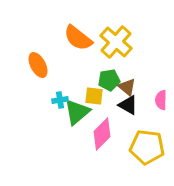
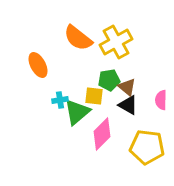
yellow cross: rotated 20 degrees clockwise
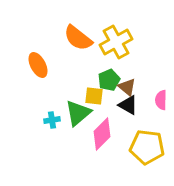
green pentagon: rotated 15 degrees counterclockwise
cyan cross: moved 8 px left, 20 px down
green triangle: moved 1 px right, 1 px down
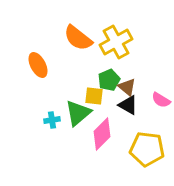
pink semicircle: rotated 60 degrees counterclockwise
yellow pentagon: moved 2 px down
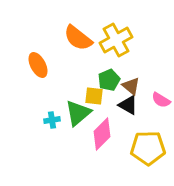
yellow cross: moved 2 px up
brown triangle: moved 4 px right, 1 px up
yellow pentagon: moved 1 px right, 1 px up; rotated 8 degrees counterclockwise
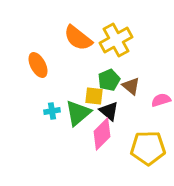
pink semicircle: rotated 132 degrees clockwise
black triangle: moved 19 px left, 6 px down; rotated 10 degrees clockwise
cyan cross: moved 9 px up
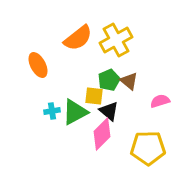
orange semicircle: rotated 76 degrees counterclockwise
brown triangle: moved 2 px left, 5 px up
pink semicircle: moved 1 px left, 1 px down
green triangle: moved 3 px left, 1 px up; rotated 12 degrees clockwise
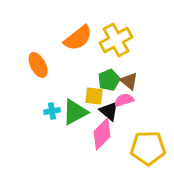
pink semicircle: moved 36 px left, 1 px up
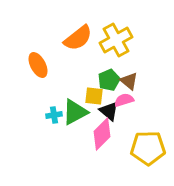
cyan cross: moved 2 px right, 4 px down
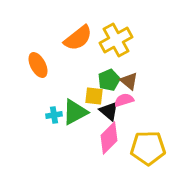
pink diamond: moved 7 px right, 4 px down
